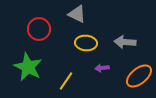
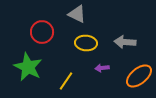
red circle: moved 3 px right, 3 px down
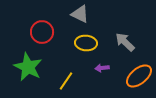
gray triangle: moved 3 px right
gray arrow: rotated 40 degrees clockwise
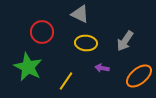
gray arrow: moved 1 px up; rotated 100 degrees counterclockwise
purple arrow: rotated 16 degrees clockwise
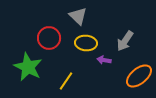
gray triangle: moved 2 px left, 2 px down; rotated 18 degrees clockwise
red circle: moved 7 px right, 6 px down
purple arrow: moved 2 px right, 8 px up
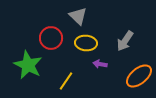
red circle: moved 2 px right
purple arrow: moved 4 px left, 4 px down
green star: moved 2 px up
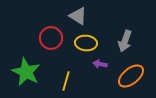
gray triangle: rotated 12 degrees counterclockwise
gray arrow: rotated 15 degrees counterclockwise
green star: moved 2 px left, 7 px down
orange ellipse: moved 8 px left
yellow line: rotated 18 degrees counterclockwise
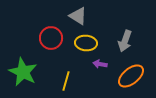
green star: moved 3 px left
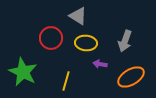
orange ellipse: moved 1 px down; rotated 8 degrees clockwise
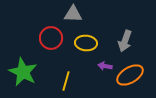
gray triangle: moved 5 px left, 2 px up; rotated 30 degrees counterclockwise
purple arrow: moved 5 px right, 2 px down
orange ellipse: moved 1 px left, 2 px up
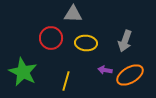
purple arrow: moved 4 px down
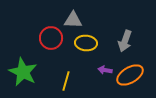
gray triangle: moved 6 px down
